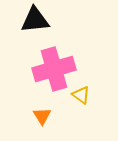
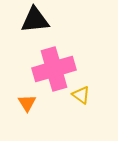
orange triangle: moved 15 px left, 13 px up
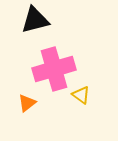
black triangle: rotated 8 degrees counterclockwise
orange triangle: rotated 24 degrees clockwise
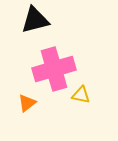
yellow triangle: rotated 24 degrees counterclockwise
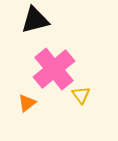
pink cross: rotated 24 degrees counterclockwise
yellow triangle: rotated 42 degrees clockwise
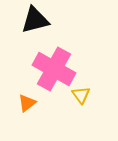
pink cross: rotated 21 degrees counterclockwise
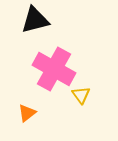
orange triangle: moved 10 px down
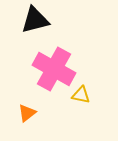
yellow triangle: rotated 42 degrees counterclockwise
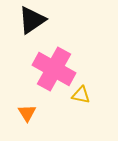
black triangle: moved 3 px left; rotated 20 degrees counterclockwise
orange triangle: rotated 24 degrees counterclockwise
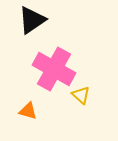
yellow triangle: rotated 30 degrees clockwise
orange triangle: moved 1 px right, 2 px up; rotated 42 degrees counterclockwise
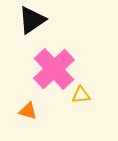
pink cross: rotated 18 degrees clockwise
yellow triangle: rotated 48 degrees counterclockwise
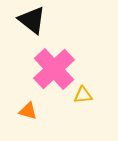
black triangle: rotated 48 degrees counterclockwise
yellow triangle: moved 2 px right
